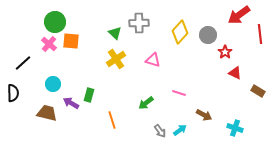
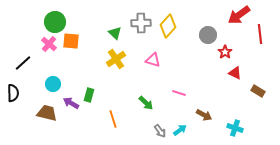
gray cross: moved 2 px right
yellow diamond: moved 12 px left, 6 px up
green arrow: rotated 98 degrees counterclockwise
orange line: moved 1 px right, 1 px up
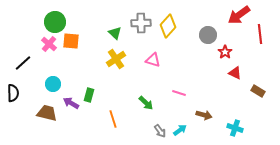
brown arrow: rotated 14 degrees counterclockwise
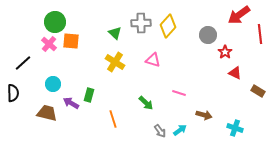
yellow cross: moved 1 px left, 3 px down; rotated 24 degrees counterclockwise
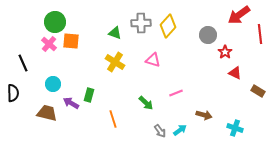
green triangle: rotated 24 degrees counterclockwise
black line: rotated 72 degrees counterclockwise
pink line: moved 3 px left; rotated 40 degrees counterclockwise
